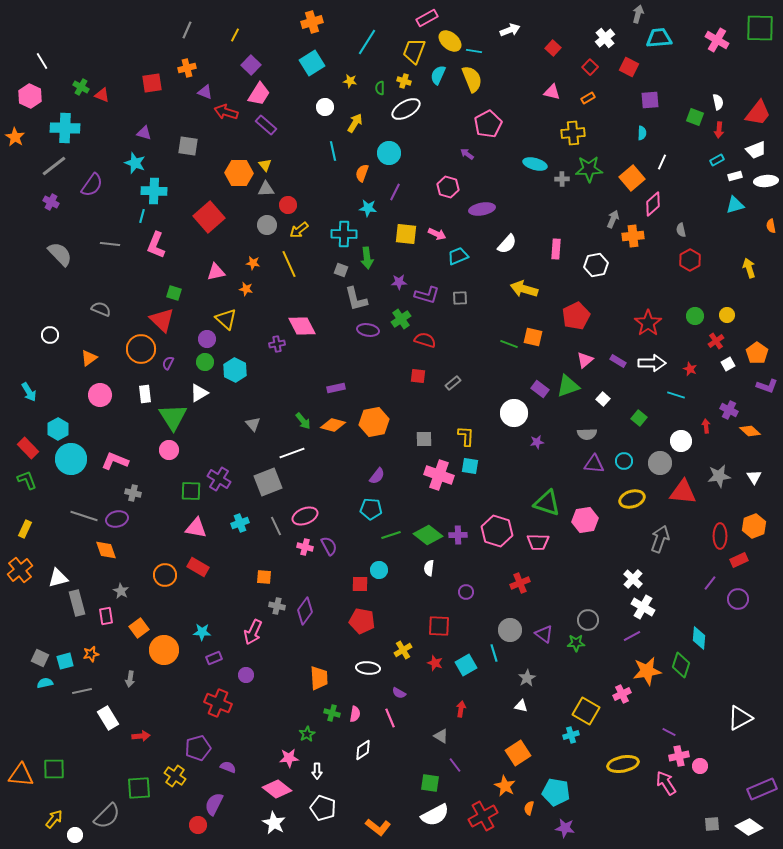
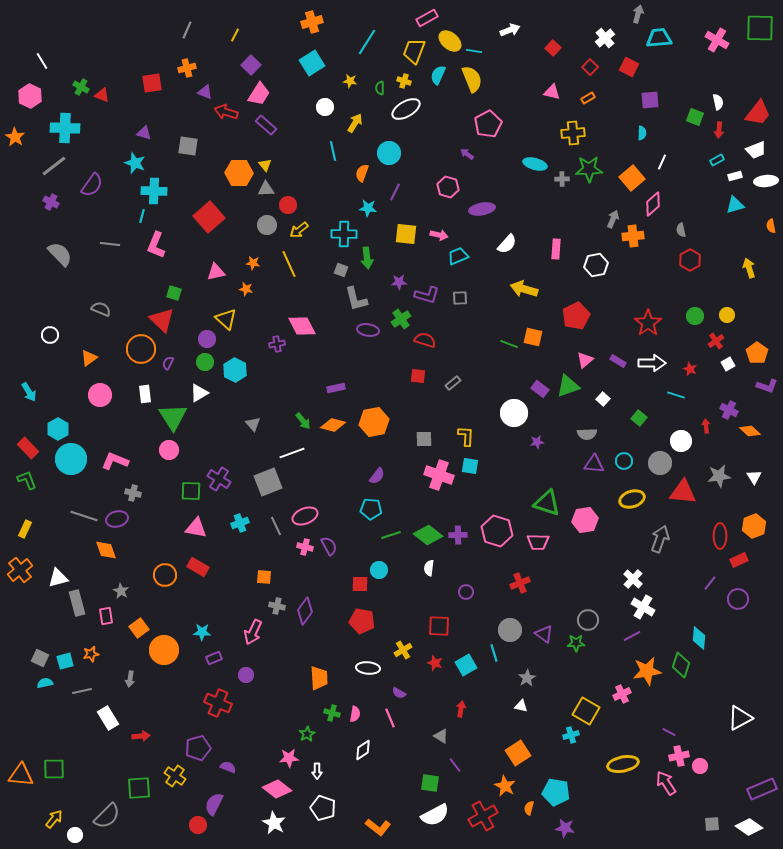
pink arrow at (437, 234): moved 2 px right, 1 px down; rotated 12 degrees counterclockwise
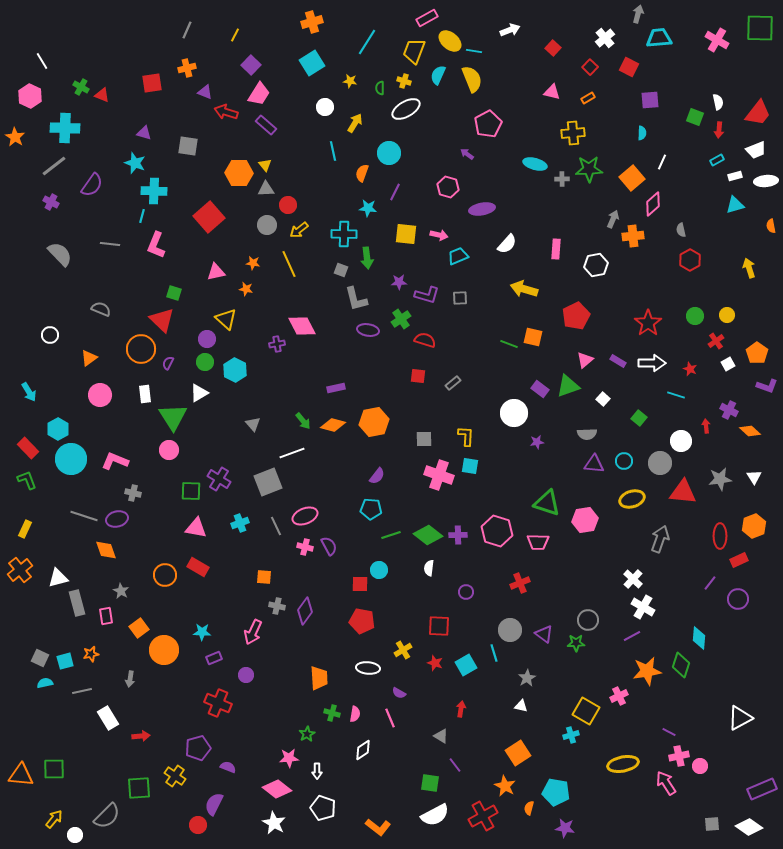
gray star at (719, 476): moved 1 px right, 3 px down
pink cross at (622, 694): moved 3 px left, 2 px down
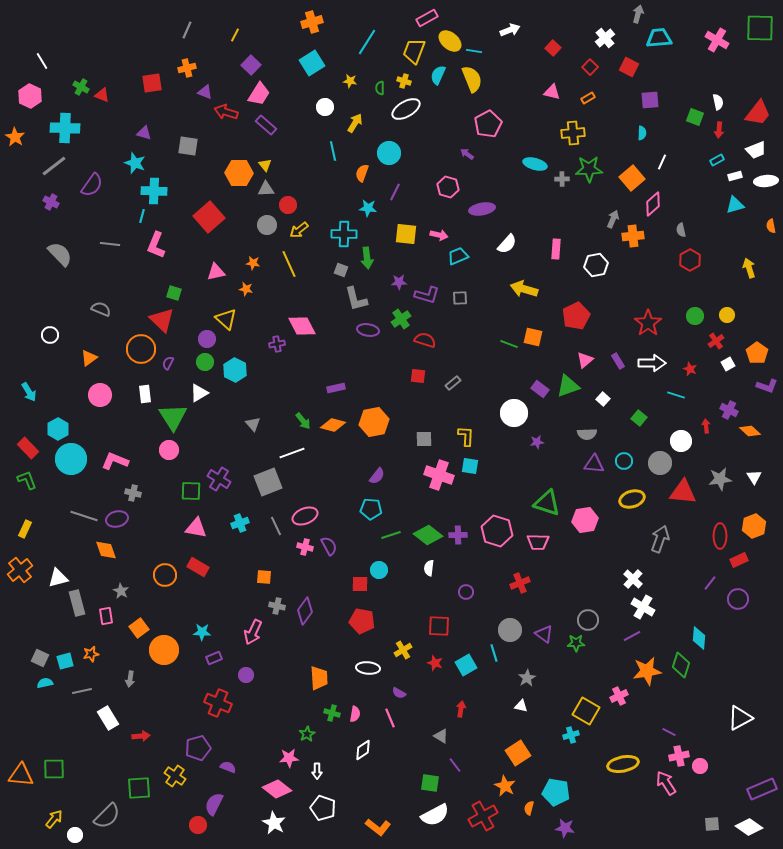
purple rectangle at (618, 361): rotated 28 degrees clockwise
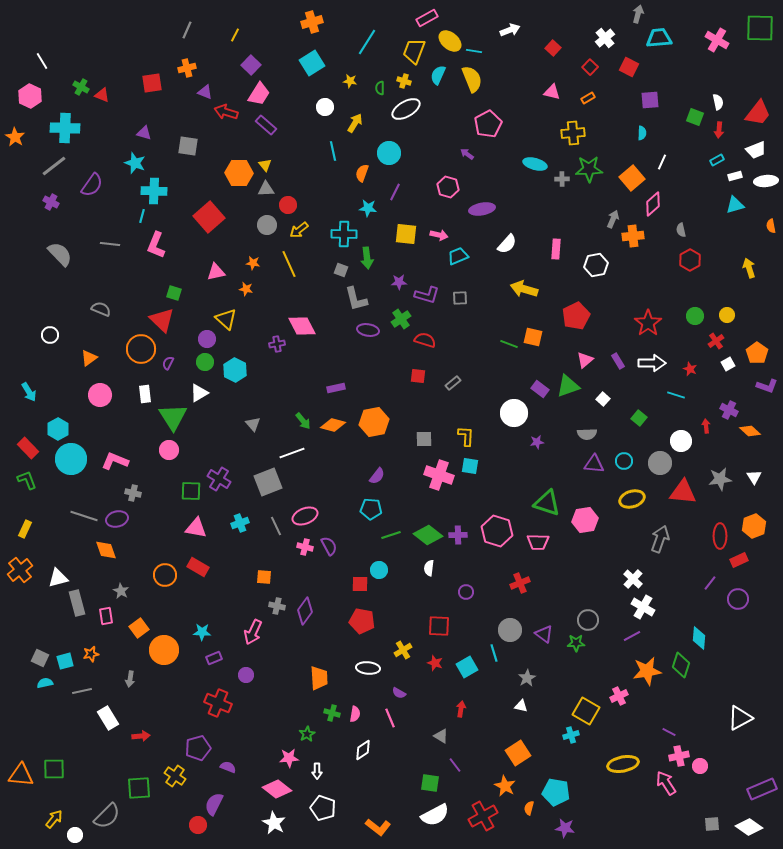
cyan square at (466, 665): moved 1 px right, 2 px down
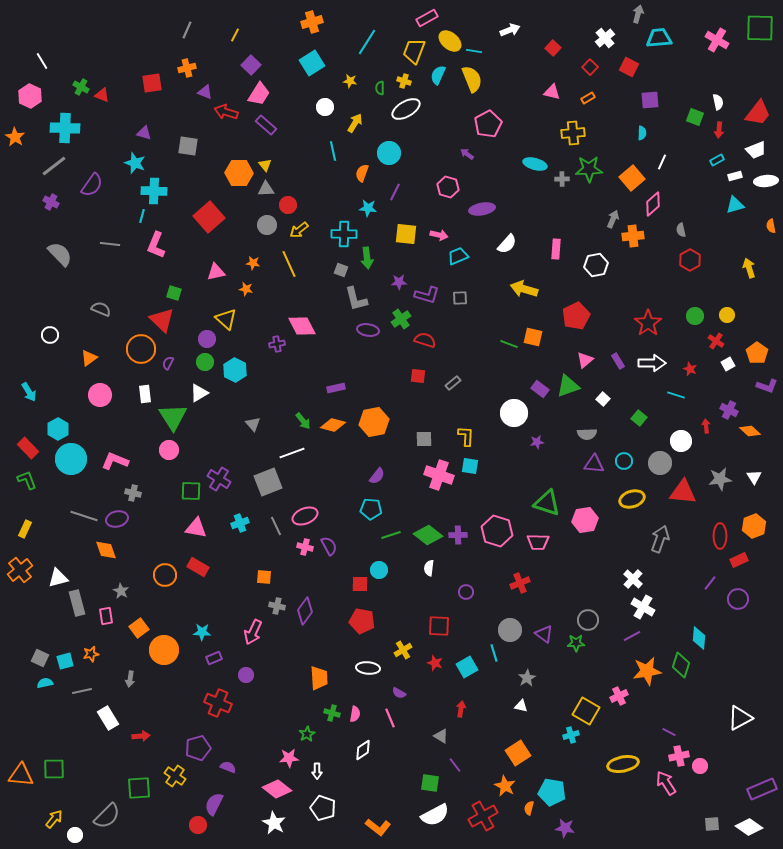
red cross at (716, 341): rotated 21 degrees counterclockwise
cyan pentagon at (556, 792): moved 4 px left
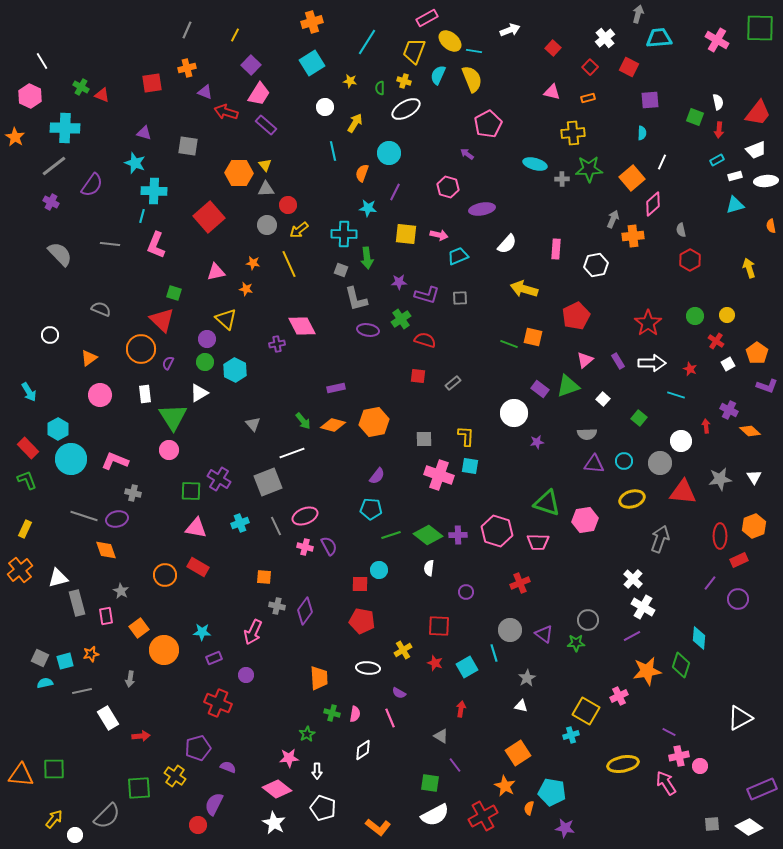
orange rectangle at (588, 98): rotated 16 degrees clockwise
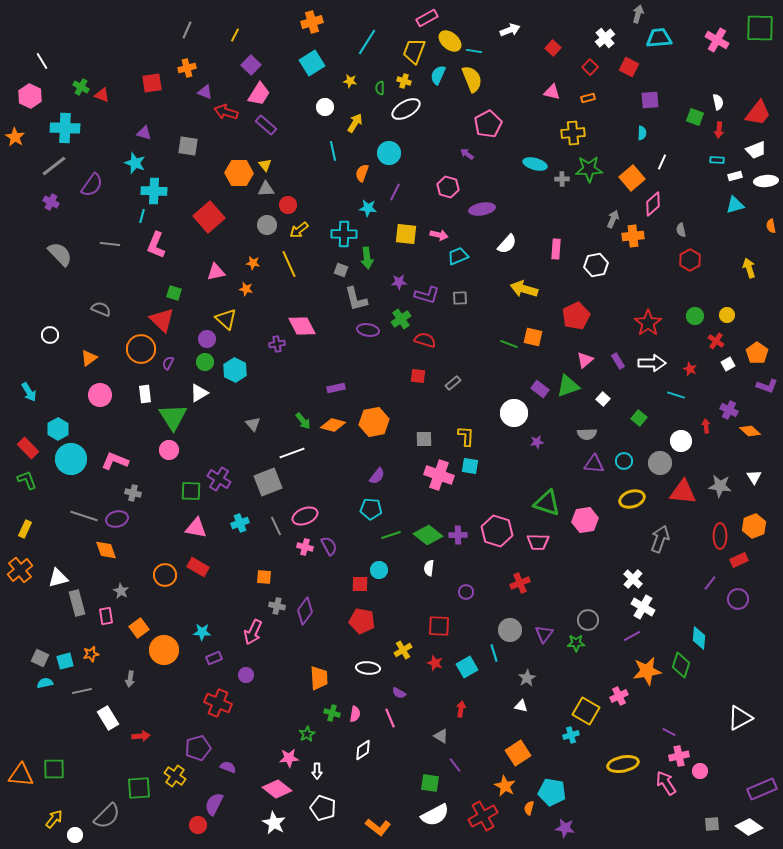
cyan rectangle at (717, 160): rotated 32 degrees clockwise
gray star at (720, 479): moved 7 px down; rotated 15 degrees clockwise
purple triangle at (544, 634): rotated 30 degrees clockwise
pink circle at (700, 766): moved 5 px down
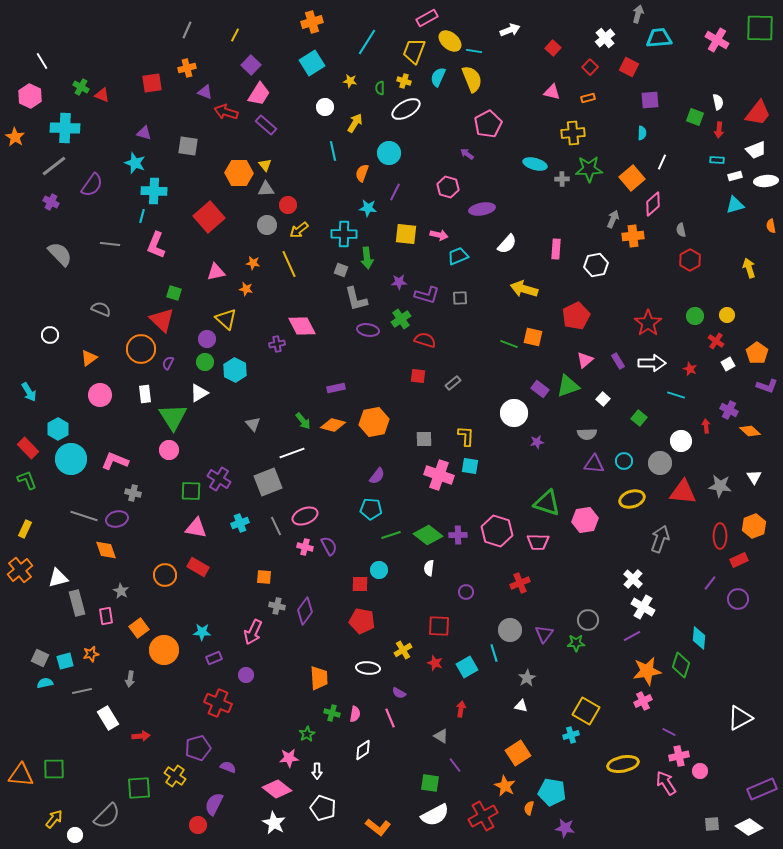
cyan semicircle at (438, 75): moved 2 px down
pink cross at (619, 696): moved 24 px right, 5 px down
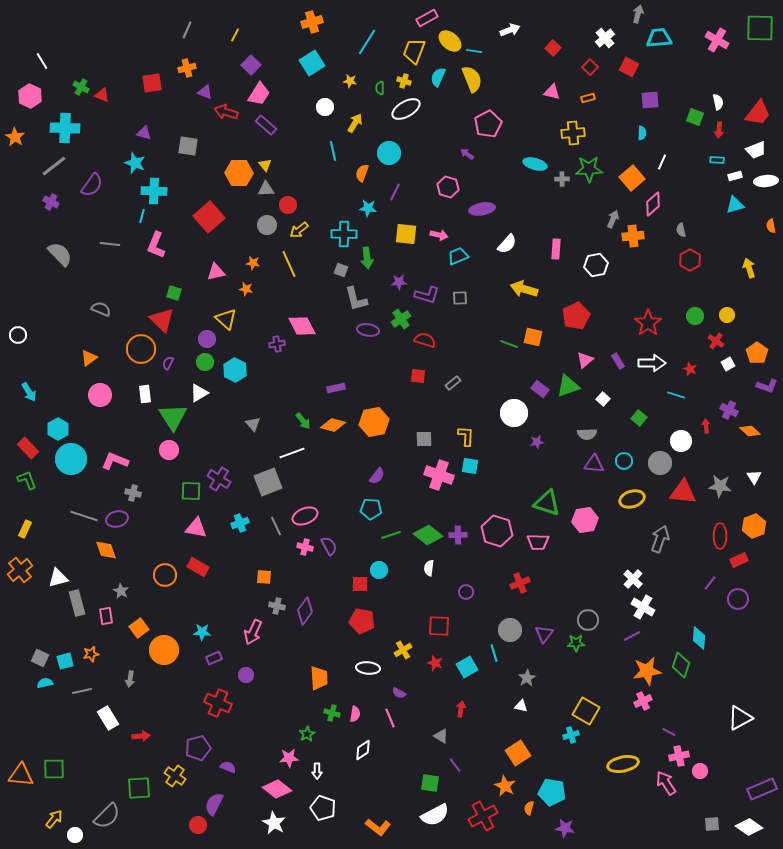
white circle at (50, 335): moved 32 px left
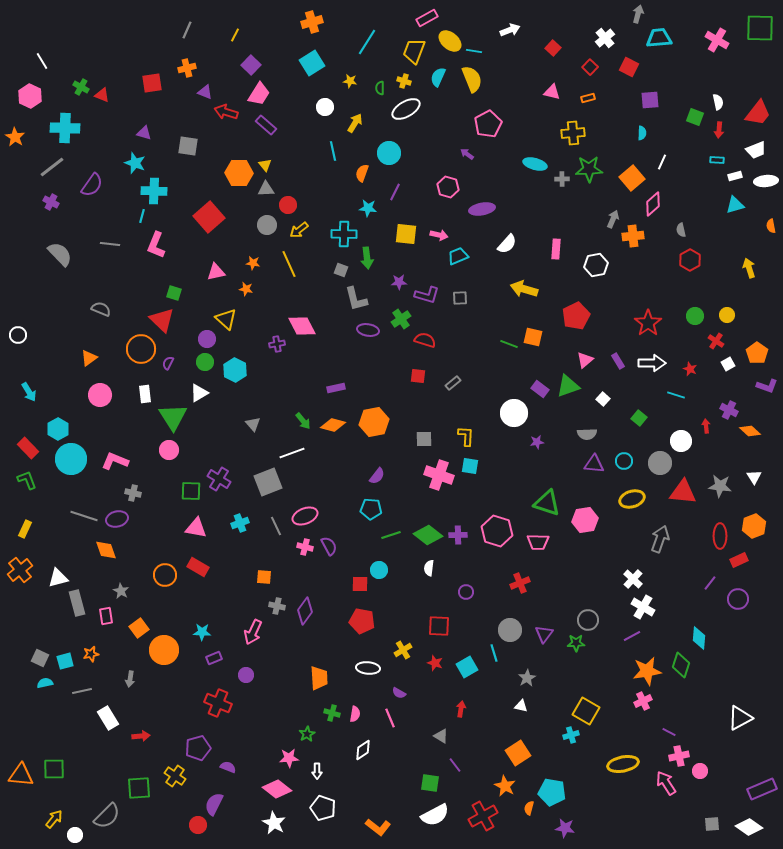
gray line at (54, 166): moved 2 px left, 1 px down
